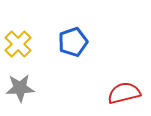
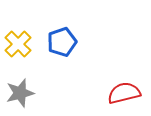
blue pentagon: moved 11 px left
gray star: moved 5 px down; rotated 12 degrees counterclockwise
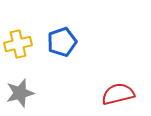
yellow cross: rotated 32 degrees clockwise
red semicircle: moved 6 px left, 1 px down
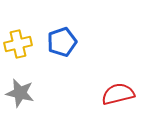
gray star: rotated 28 degrees clockwise
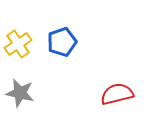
yellow cross: rotated 20 degrees counterclockwise
red semicircle: moved 1 px left
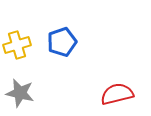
yellow cross: moved 1 px left, 1 px down; rotated 16 degrees clockwise
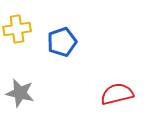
yellow cross: moved 16 px up; rotated 8 degrees clockwise
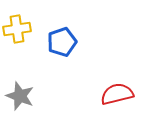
gray star: moved 3 px down; rotated 8 degrees clockwise
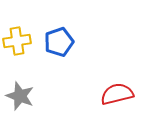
yellow cross: moved 12 px down
blue pentagon: moved 3 px left
